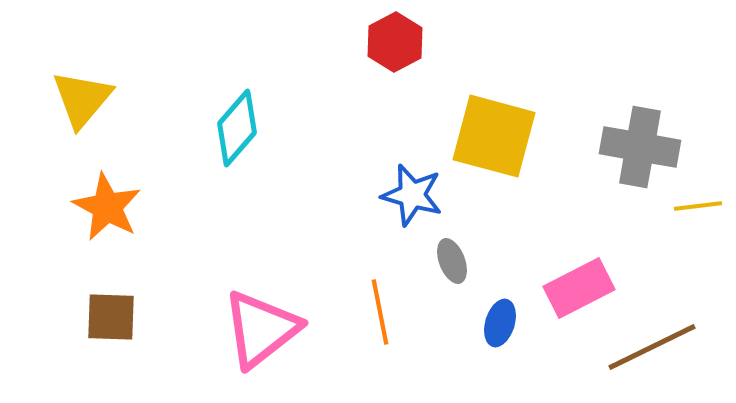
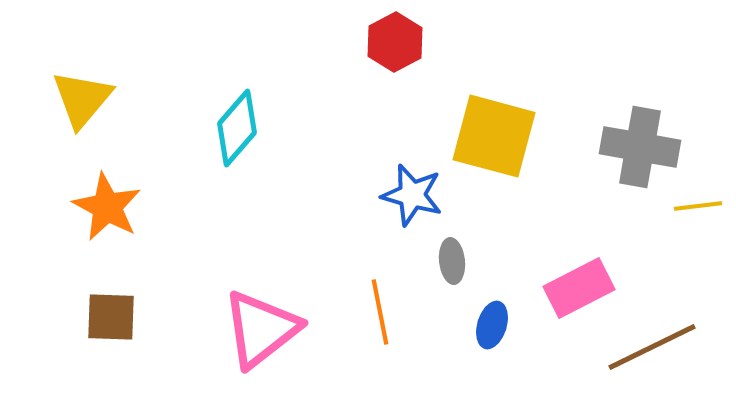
gray ellipse: rotated 15 degrees clockwise
blue ellipse: moved 8 px left, 2 px down
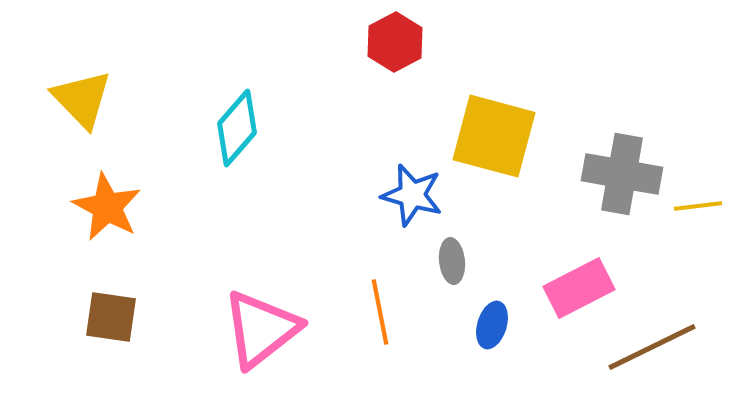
yellow triangle: rotated 24 degrees counterclockwise
gray cross: moved 18 px left, 27 px down
brown square: rotated 6 degrees clockwise
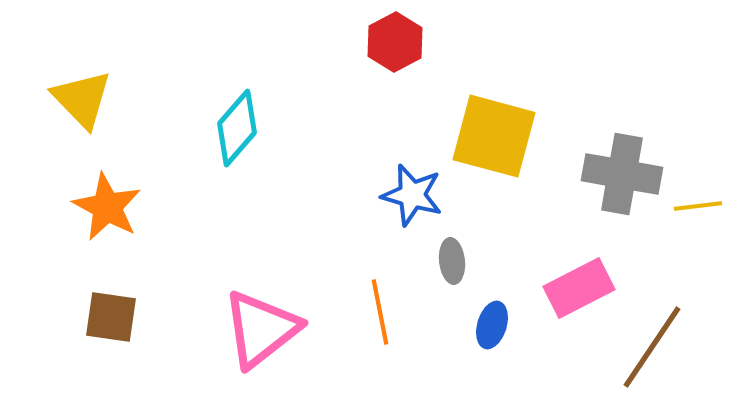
brown line: rotated 30 degrees counterclockwise
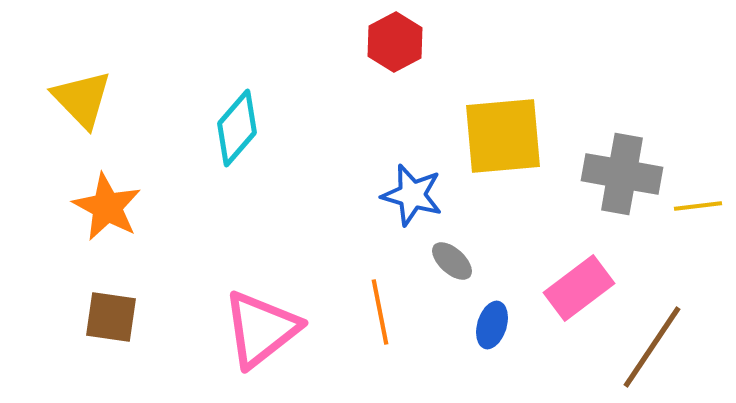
yellow square: moved 9 px right; rotated 20 degrees counterclockwise
gray ellipse: rotated 42 degrees counterclockwise
pink rectangle: rotated 10 degrees counterclockwise
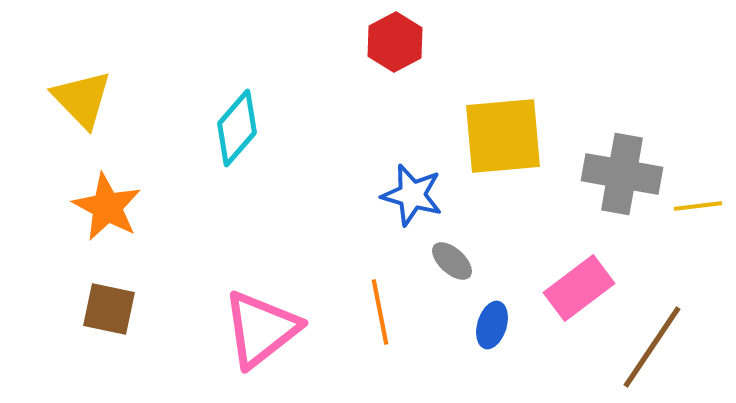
brown square: moved 2 px left, 8 px up; rotated 4 degrees clockwise
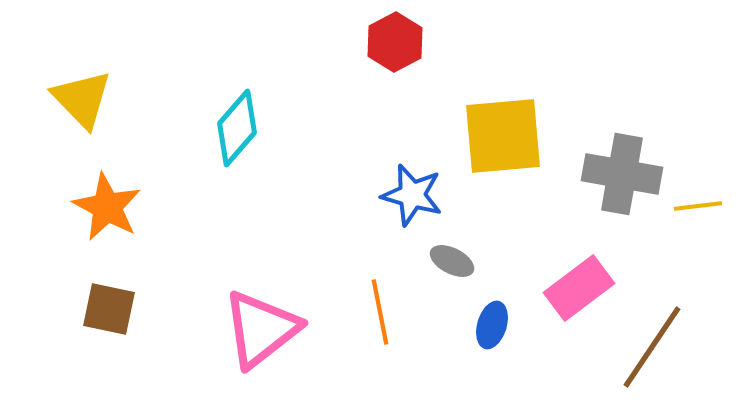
gray ellipse: rotated 15 degrees counterclockwise
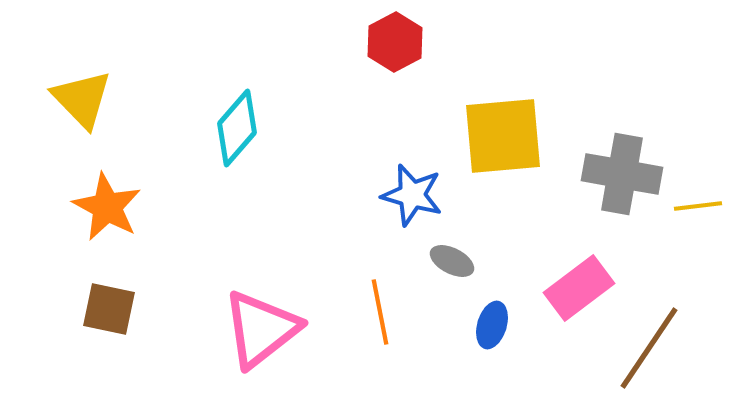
brown line: moved 3 px left, 1 px down
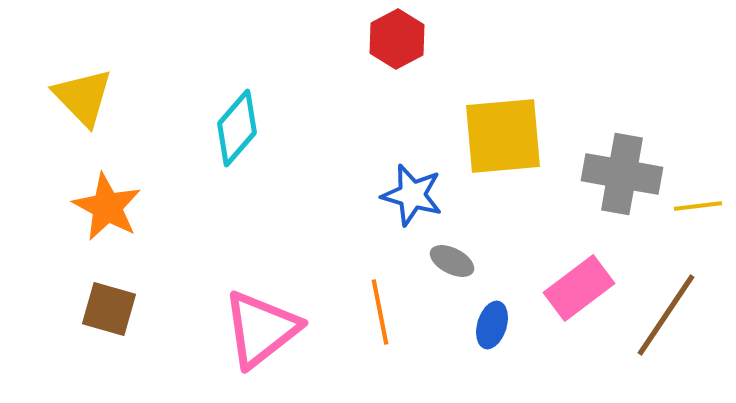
red hexagon: moved 2 px right, 3 px up
yellow triangle: moved 1 px right, 2 px up
brown square: rotated 4 degrees clockwise
brown line: moved 17 px right, 33 px up
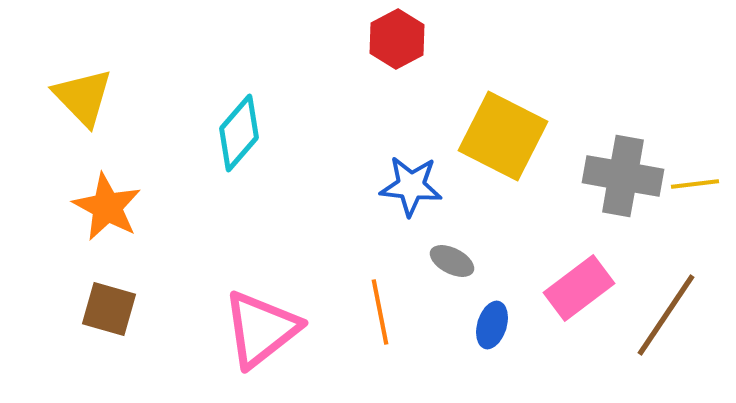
cyan diamond: moved 2 px right, 5 px down
yellow square: rotated 32 degrees clockwise
gray cross: moved 1 px right, 2 px down
blue star: moved 1 px left, 9 px up; rotated 10 degrees counterclockwise
yellow line: moved 3 px left, 22 px up
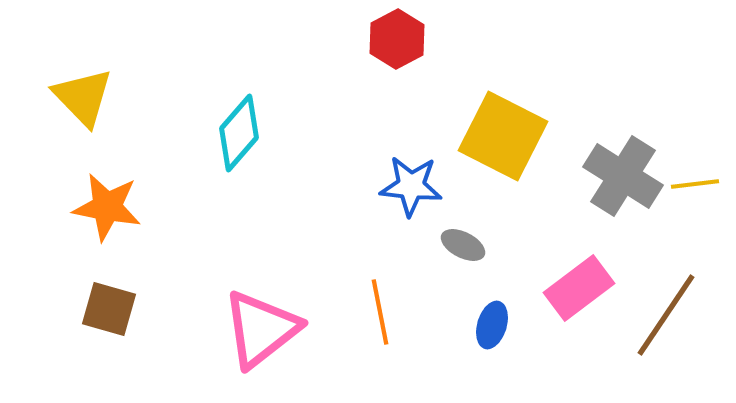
gray cross: rotated 22 degrees clockwise
orange star: rotated 18 degrees counterclockwise
gray ellipse: moved 11 px right, 16 px up
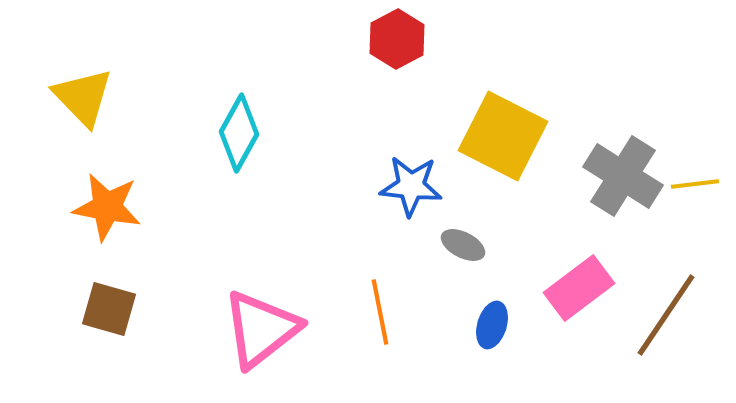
cyan diamond: rotated 12 degrees counterclockwise
